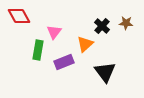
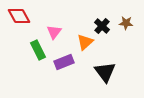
orange triangle: moved 2 px up
green rectangle: rotated 36 degrees counterclockwise
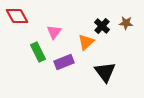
red diamond: moved 2 px left
orange triangle: moved 1 px right
green rectangle: moved 2 px down
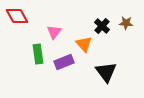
orange triangle: moved 2 px left, 2 px down; rotated 30 degrees counterclockwise
green rectangle: moved 2 px down; rotated 18 degrees clockwise
black triangle: moved 1 px right
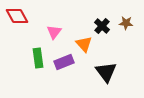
green rectangle: moved 4 px down
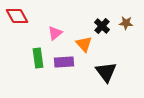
pink triangle: moved 1 px right, 1 px down; rotated 14 degrees clockwise
purple rectangle: rotated 18 degrees clockwise
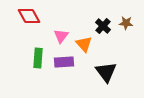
red diamond: moved 12 px right
black cross: moved 1 px right
pink triangle: moved 6 px right, 3 px down; rotated 14 degrees counterclockwise
green rectangle: rotated 12 degrees clockwise
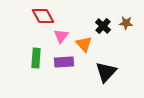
red diamond: moved 14 px right
green rectangle: moved 2 px left
black triangle: rotated 20 degrees clockwise
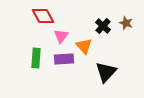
brown star: rotated 16 degrees clockwise
orange triangle: moved 2 px down
purple rectangle: moved 3 px up
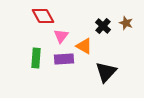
orange triangle: rotated 18 degrees counterclockwise
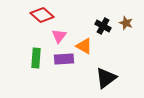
red diamond: moved 1 px left, 1 px up; rotated 20 degrees counterclockwise
black cross: rotated 14 degrees counterclockwise
pink triangle: moved 2 px left
black triangle: moved 6 px down; rotated 10 degrees clockwise
